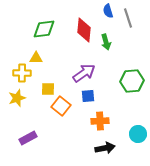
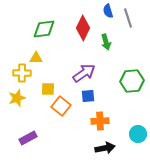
red diamond: moved 1 px left, 2 px up; rotated 20 degrees clockwise
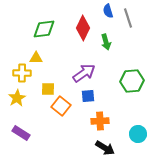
yellow star: rotated 12 degrees counterclockwise
purple rectangle: moved 7 px left, 5 px up; rotated 60 degrees clockwise
black arrow: rotated 42 degrees clockwise
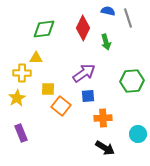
blue semicircle: rotated 120 degrees clockwise
orange cross: moved 3 px right, 3 px up
purple rectangle: rotated 36 degrees clockwise
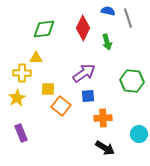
green arrow: moved 1 px right
green hexagon: rotated 10 degrees clockwise
cyan circle: moved 1 px right
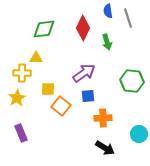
blue semicircle: rotated 112 degrees counterclockwise
